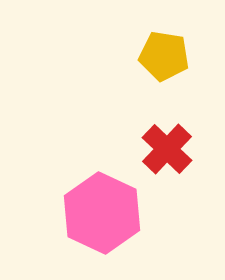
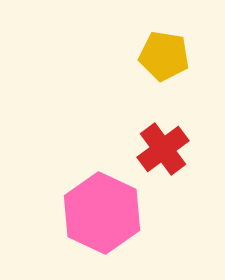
red cross: moved 4 px left; rotated 9 degrees clockwise
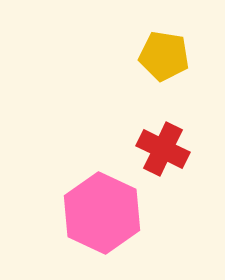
red cross: rotated 27 degrees counterclockwise
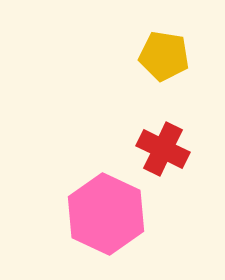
pink hexagon: moved 4 px right, 1 px down
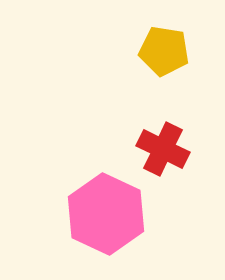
yellow pentagon: moved 5 px up
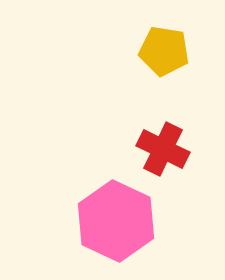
pink hexagon: moved 10 px right, 7 px down
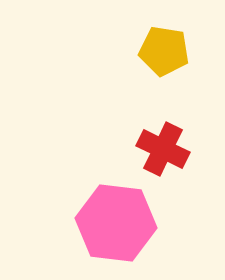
pink hexagon: moved 2 px down; rotated 18 degrees counterclockwise
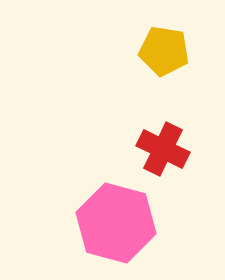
pink hexagon: rotated 8 degrees clockwise
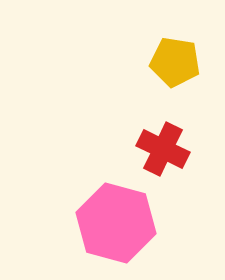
yellow pentagon: moved 11 px right, 11 px down
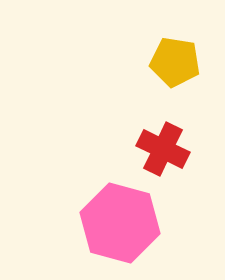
pink hexagon: moved 4 px right
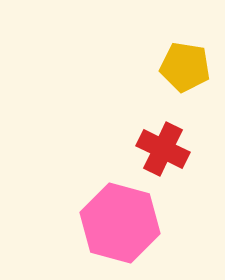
yellow pentagon: moved 10 px right, 5 px down
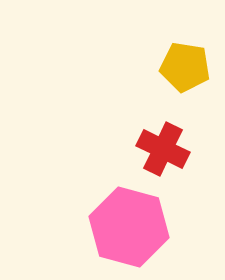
pink hexagon: moved 9 px right, 4 px down
